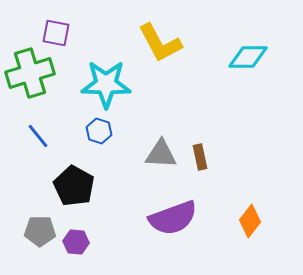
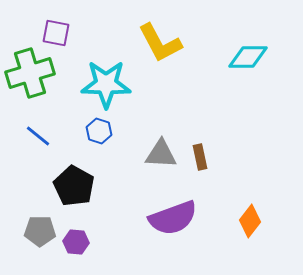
blue line: rotated 12 degrees counterclockwise
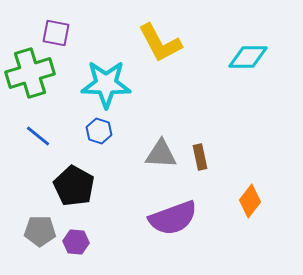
orange diamond: moved 20 px up
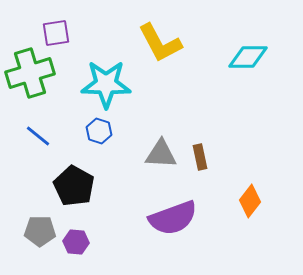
purple square: rotated 20 degrees counterclockwise
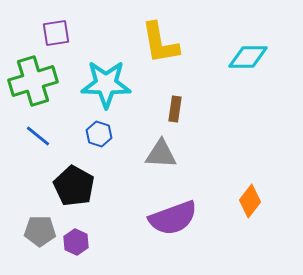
yellow L-shape: rotated 18 degrees clockwise
green cross: moved 3 px right, 8 px down
blue hexagon: moved 3 px down
brown rectangle: moved 25 px left, 48 px up; rotated 20 degrees clockwise
purple hexagon: rotated 20 degrees clockwise
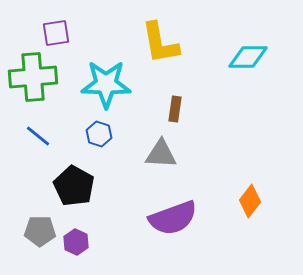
green cross: moved 4 px up; rotated 12 degrees clockwise
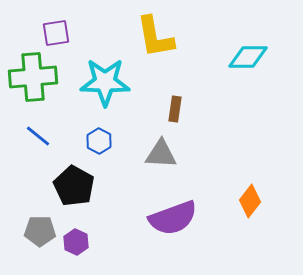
yellow L-shape: moved 5 px left, 6 px up
cyan star: moved 1 px left, 2 px up
blue hexagon: moved 7 px down; rotated 10 degrees clockwise
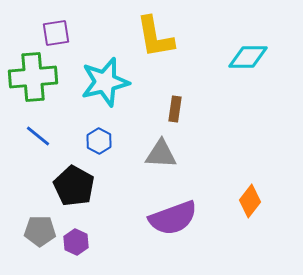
cyan star: rotated 15 degrees counterclockwise
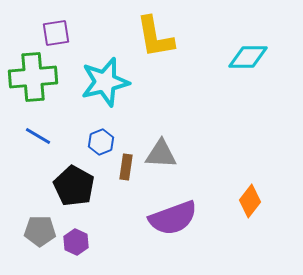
brown rectangle: moved 49 px left, 58 px down
blue line: rotated 8 degrees counterclockwise
blue hexagon: moved 2 px right, 1 px down; rotated 10 degrees clockwise
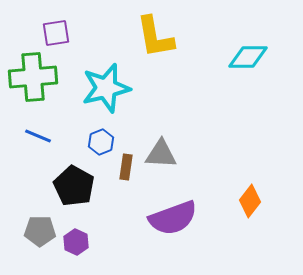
cyan star: moved 1 px right, 6 px down
blue line: rotated 8 degrees counterclockwise
